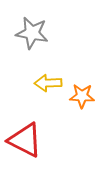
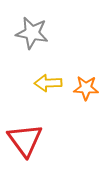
orange star: moved 4 px right, 8 px up
red triangle: rotated 27 degrees clockwise
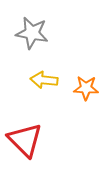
yellow arrow: moved 4 px left, 3 px up; rotated 8 degrees clockwise
red triangle: rotated 9 degrees counterclockwise
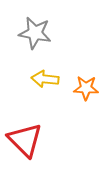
gray star: moved 3 px right
yellow arrow: moved 1 px right, 1 px up
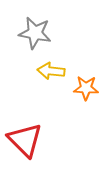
yellow arrow: moved 6 px right, 8 px up
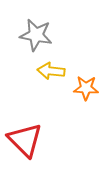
gray star: moved 1 px right, 2 px down
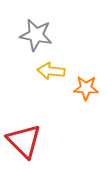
red triangle: moved 1 px left, 1 px down
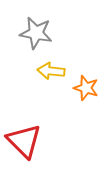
gray star: moved 2 px up
orange star: rotated 15 degrees clockwise
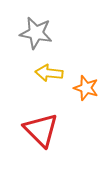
yellow arrow: moved 2 px left, 2 px down
red triangle: moved 17 px right, 11 px up
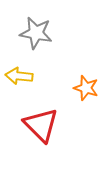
yellow arrow: moved 30 px left, 3 px down
red triangle: moved 5 px up
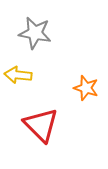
gray star: moved 1 px left
yellow arrow: moved 1 px left, 1 px up
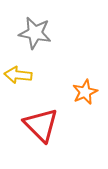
orange star: moved 1 px left, 4 px down; rotated 30 degrees clockwise
